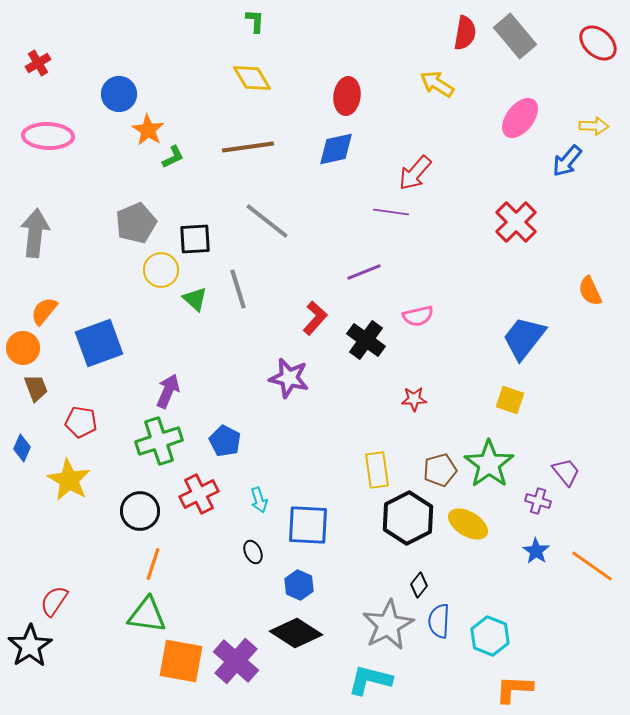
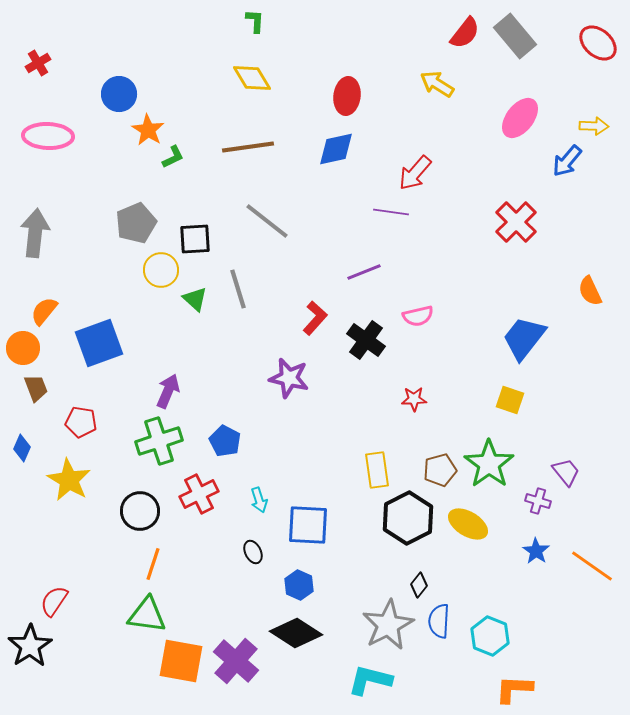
red semicircle at (465, 33): rotated 28 degrees clockwise
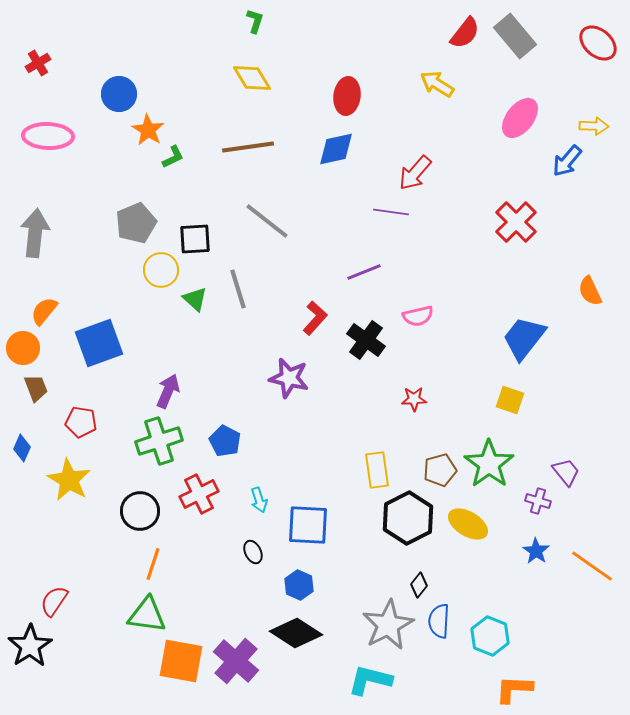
green L-shape at (255, 21): rotated 15 degrees clockwise
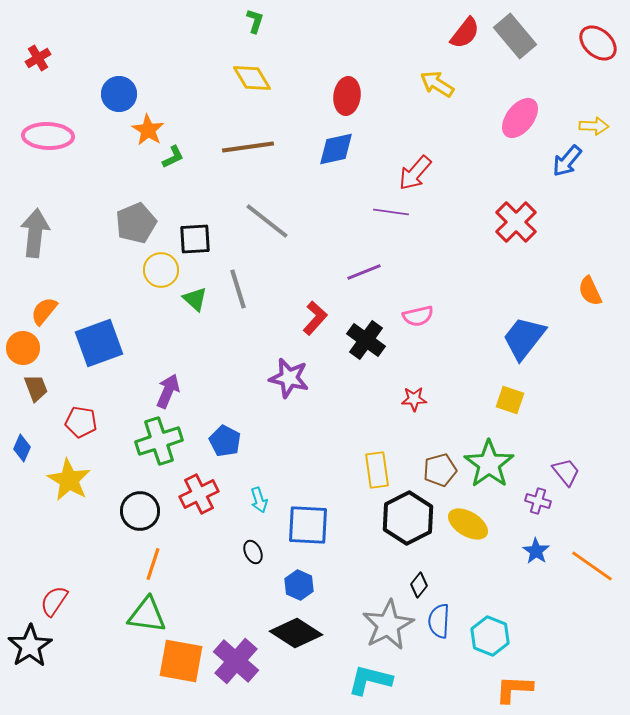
red cross at (38, 63): moved 5 px up
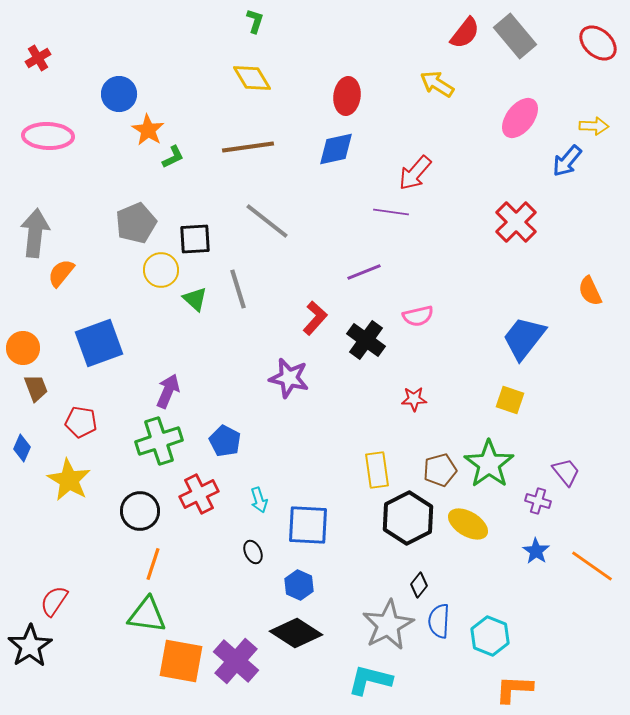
orange semicircle at (44, 311): moved 17 px right, 38 px up
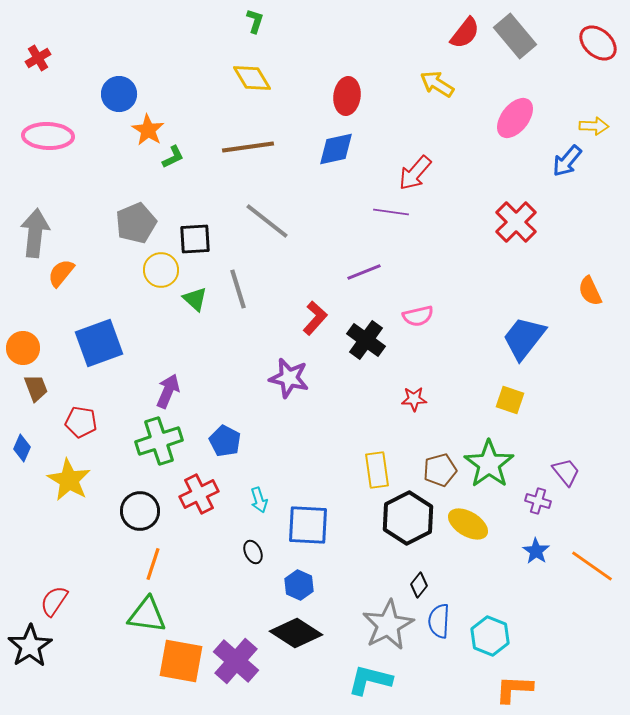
pink ellipse at (520, 118): moved 5 px left
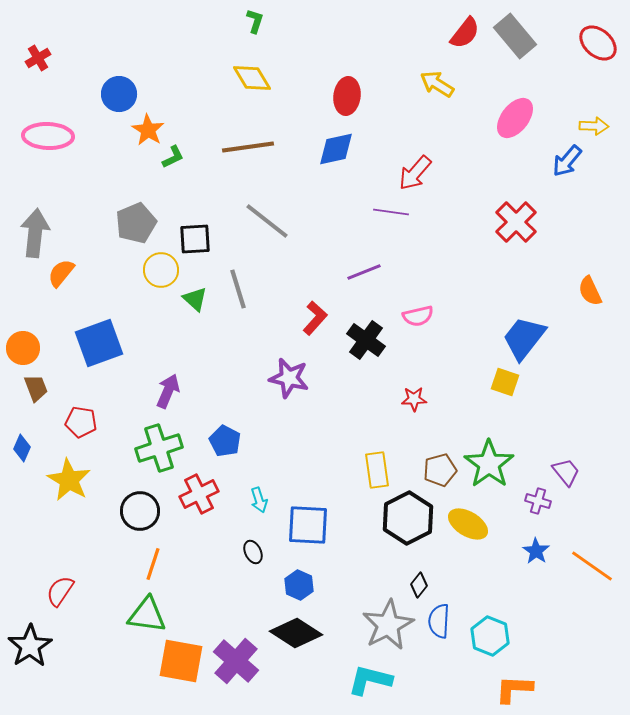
yellow square at (510, 400): moved 5 px left, 18 px up
green cross at (159, 441): moved 7 px down
red semicircle at (54, 601): moved 6 px right, 10 px up
